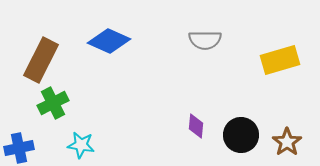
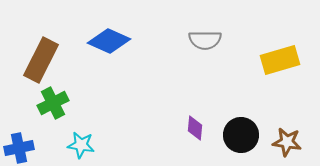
purple diamond: moved 1 px left, 2 px down
brown star: rotated 28 degrees counterclockwise
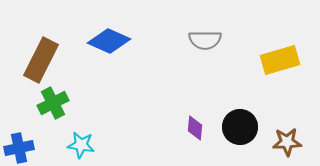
black circle: moved 1 px left, 8 px up
brown star: rotated 12 degrees counterclockwise
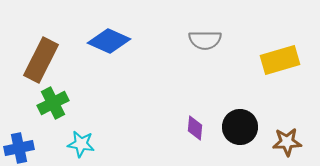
cyan star: moved 1 px up
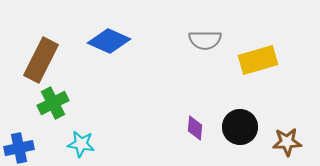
yellow rectangle: moved 22 px left
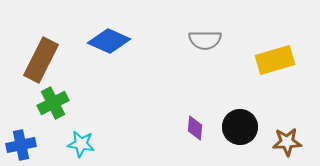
yellow rectangle: moved 17 px right
blue cross: moved 2 px right, 3 px up
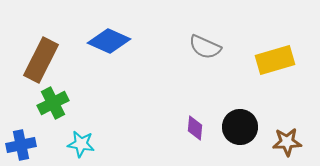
gray semicircle: moved 7 px down; rotated 24 degrees clockwise
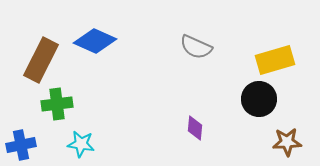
blue diamond: moved 14 px left
gray semicircle: moved 9 px left
green cross: moved 4 px right, 1 px down; rotated 20 degrees clockwise
black circle: moved 19 px right, 28 px up
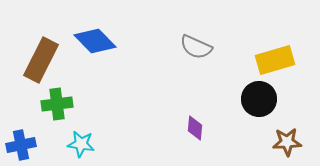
blue diamond: rotated 21 degrees clockwise
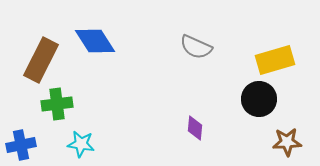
blue diamond: rotated 12 degrees clockwise
